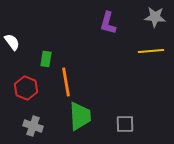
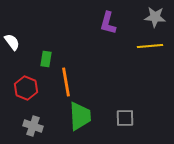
yellow line: moved 1 px left, 5 px up
gray square: moved 6 px up
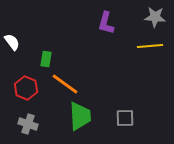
purple L-shape: moved 2 px left
orange line: moved 1 px left, 2 px down; rotated 44 degrees counterclockwise
gray cross: moved 5 px left, 2 px up
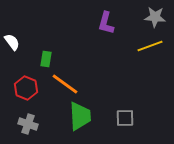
yellow line: rotated 15 degrees counterclockwise
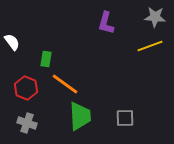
gray cross: moved 1 px left, 1 px up
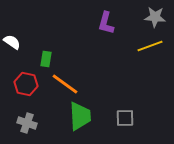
white semicircle: rotated 18 degrees counterclockwise
red hexagon: moved 4 px up; rotated 10 degrees counterclockwise
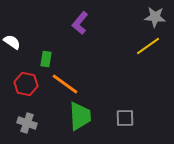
purple L-shape: moved 26 px left; rotated 25 degrees clockwise
yellow line: moved 2 px left; rotated 15 degrees counterclockwise
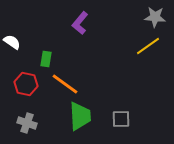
gray square: moved 4 px left, 1 px down
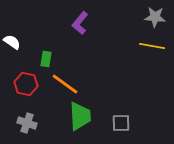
yellow line: moved 4 px right; rotated 45 degrees clockwise
gray square: moved 4 px down
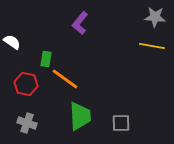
orange line: moved 5 px up
